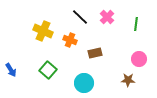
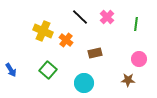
orange cross: moved 4 px left; rotated 16 degrees clockwise
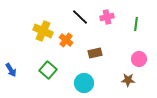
pink cross: rotated 32 degrees clockwise
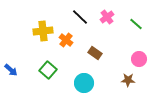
pink cross: rotated 24 degrees counterclockwise
green line: rotated 56 degrees counterclockwise
yellow cross: rotated 30 degrees counterclockwise
brown rectangle: rotated 48 degrees clockwise
blue arrow: rotated 16 degrees counterclockwise
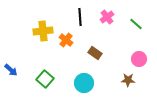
black line: rotated 42 degrees clockwise
green square: moved 3 px left, 9 px down
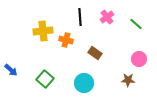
orange cross: rotated 24 degrees counterclockwise
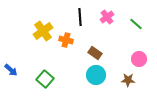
yellow cross: rotated 30 degrees counterclockwise
cyan circle: moved 12 px right, 8 px up
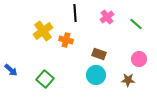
black line: moved 5 px left, 4 px up
brown rectangle: moved 4 px right, 1 px down; rotated 16 degrees counterclockwise
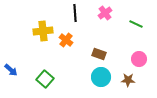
pink cross: moved 2 px left, 4 px up
green line: rotated 16 degrees counterclockwise
yellow cross: rotated 30 degrees clockwise
orange cross: rotated 24 degrees clockwise
cyan circle: moved 5 px right, 2 px down
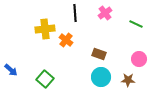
yellow cross: moved 2 px right, 2 px up
